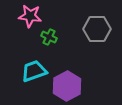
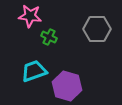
purple hexagon: rotated 16 degrees counterclockwise
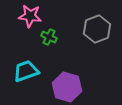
gray hexagon: rotated 20 degrees counterclockwise
cyan trapezoid: moved 8 px left
purple hexagon: moved 1 px down
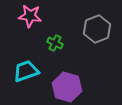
green cross: moved 6 px right, 6 px down
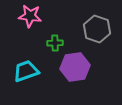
gray hexagon: rotated 20 degrees counterclockwise
green cross: rotated 28 degrees counterclockwise
purple hexagon: moved 8 px right, 20 px up; rotated 24 degrees counterclockwise
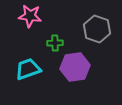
cyan trapezoid: moved 2 px right, 2 px up
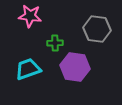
gray hexagon: rotated 12 degrees counterclockwise
purple hexagon: rotated 16 degrees clockwise
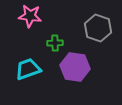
gray hexagon: moved 1 px right, 1 px up; rotated 12 degrees clockwise
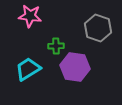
green cross: moved 1 px right, 3 px down
cyan trapezoid: rotated 12 degrees counterclockwise
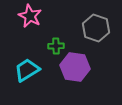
pink star: rotated 20 degrees clockwise
gray hexagon: moved 2 px left
cyan trapezoid: moved 1 px left, 1 px down
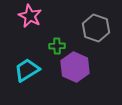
green cross: moved 1 px right
purple hexagon: rotated 16 degrees clockwise
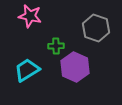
pink star: rotated 15 degrees counterclockwise
green cross: moved 1 px left
